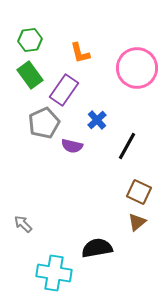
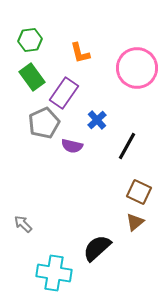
green rectangle: moved 2 px right, 2 px down
purple rectangle: moved 3 px down
brown triangle: moved 2 px left
black semicircle: rotated 32 degrees counterclockwise
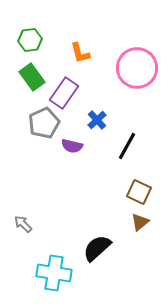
brown triangle: moved 5 px right
